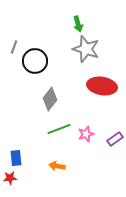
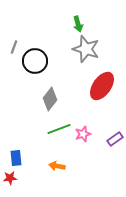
red ellipse: rotated 64 degrees counterclockwise
pink star: moved 3 px left
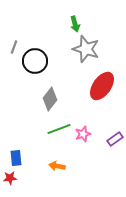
green arrow: moved 3 px left
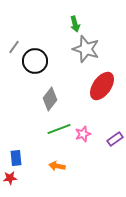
gray line: rotated 16 degrees clockwise
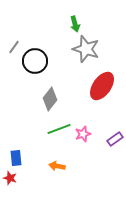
red star: rotated 24 degrees clockwise
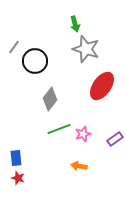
orange arrow: moved 22 px right
red star: moved 8 px right
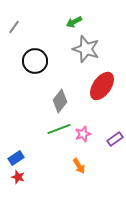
green arrow: moved 1 px left, 2 px up; rotated 77 degrees clockwise
gray line: moved 20 px up
gray diamond: moved 10 px right, 2 px down
blue rectangle: rotated 63 degrees clockwise
orange arrow: rotated 133 degrees counterclockwise
red star: moved 1 px up
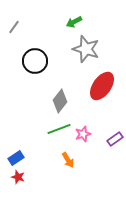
orange arrow: moved 11 px left, 6 px up
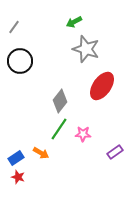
black circle: moved 15 px left
green line: rotated 35 degrees counterclockwise
pink star: rotated 21 degrees clockwise
purple rectangle: moved 13 px down
orange arrow: moved 27 px left, 7 px up; rotated 28 degrees counterclockwise
